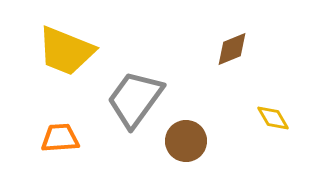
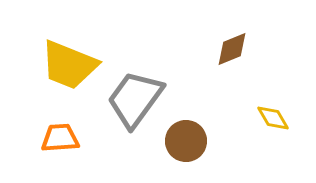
yellow trapezoid: moved 3 px right, 14 px down
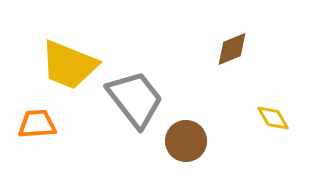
gray trapezoid: rotated 106 degrees clockwise
orange trapezoid: moved 23 px left, 14 px up
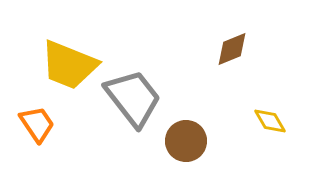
gray trapezoid: moved 2 px left, 1 px up
yellow diamond: moved 3 px left, 3 px down
orange trapezoid: rotated 60 degrees clockwise
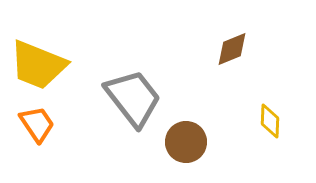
yellow trapezoid: moved 31 px left
yellow diamond: rotated 32 degrees clockwise
brown circle: moved 1 px down
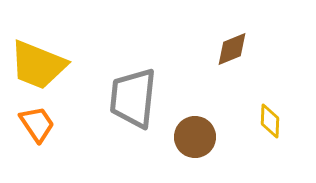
gray trapezoid: rotated 136 degrees counterclockwise
brown circle: moved 9 px right, 5 px up
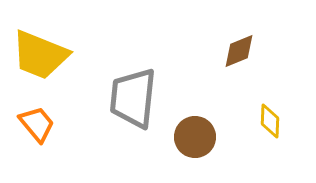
brown diamond: moved 7 px right, 2 px down
yellow trapezoid: moved 2 px right, 10 px up
orange trapezoid: rotated 6 degrees counterclockwise
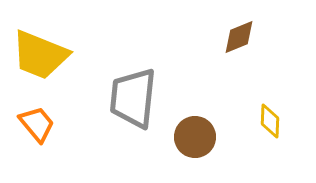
brown diamond: moved 14 px up
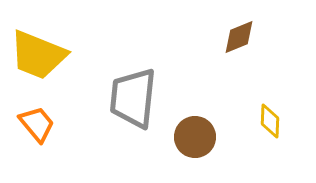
yellow trapezoid: moved 2 px left
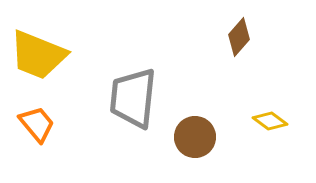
brown diamond: rotated 27 degrees counterclockwise
yellow diamond: rotated 56 degrees counterclockwise
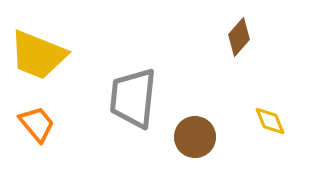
yellow diamond: rotated 32 degrees clockwise
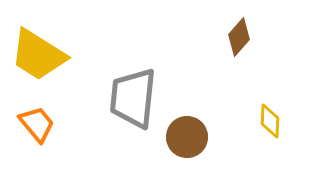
yellow trapezoid: rotated 10 degrees clockwise
yellow diamond: rotated 24 degrees clockwise
brown circle: moved 8 px left
